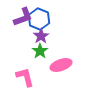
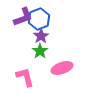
blue hexagon: rotated 15 degrees clockwise
pink ellipse: moved 1 px right, 3 px down
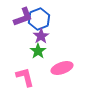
green star: moved 2 px left
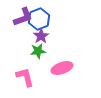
green star: rotated 28 degrees clockwise
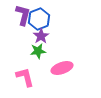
purple L-shape: moved 2 px up; rotated 55 degrees counterclockwise
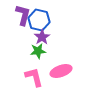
blue hexagon: moved 1 px down; rotated 25 degrees counterclockwise
purple star: moved 1 px right, 1 px down
pink ellipse: moved 1 px left, 3 px down
pink L-shape: moved 9 px right
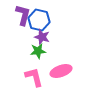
purple star: rotated 21 degrees counterclockwise
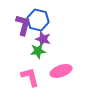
purple L-shape: moved 10 px down
blue hexagon: moved 1 px left
purple star: moved 1 px right, 2 px down
pink L-shape: moved 4 px left
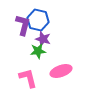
pink L-shape: moved 2 px left, 1 px down
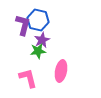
purple star: moved 1 px left, 1 px down; rotated 28 degrees clockwise
pink ellipse: rotated 60 degrees counterclockwise
